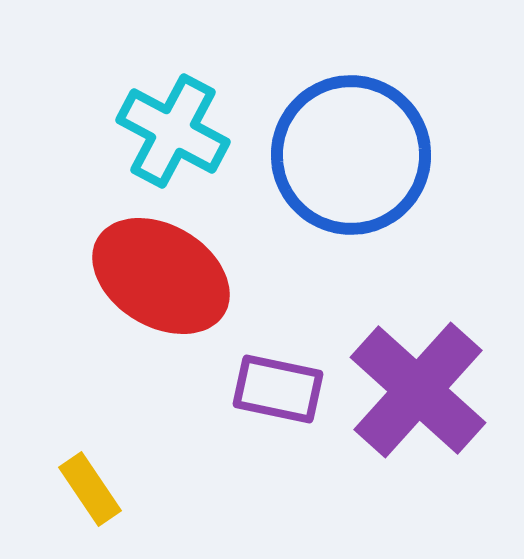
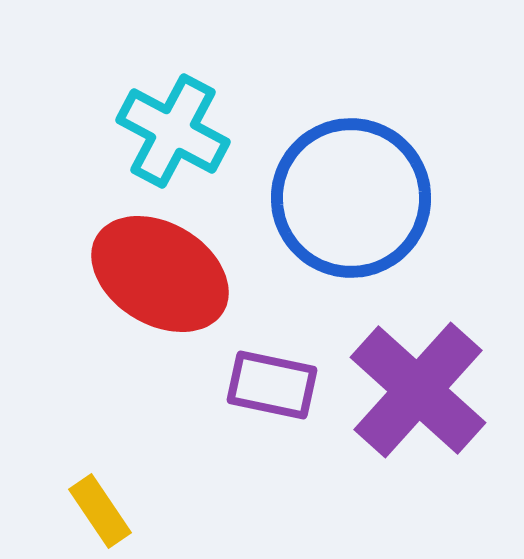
blue circle: moved 43 px down
red ellipse: moved 1 px left, 2 px up
purple rectangle: moved 6 px left, 4 px up
yellow rectangle: moved 10 px right, 22 px down
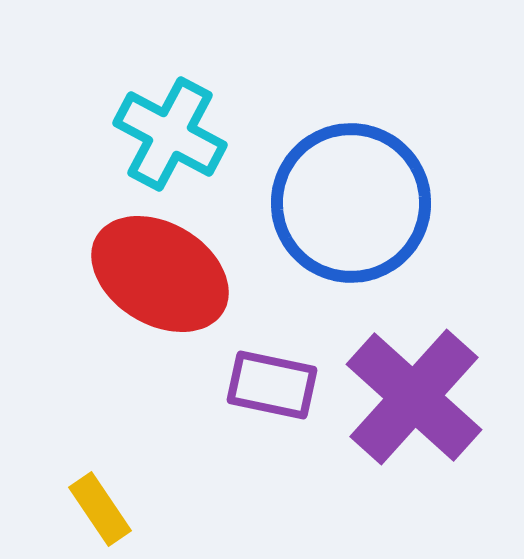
cyan cross: moved 3 px left, 3 px down
blue circle: moved 5 px down
purple cross: moved 4 px left, 7 px down
yellow rectangle: moved 2 px up
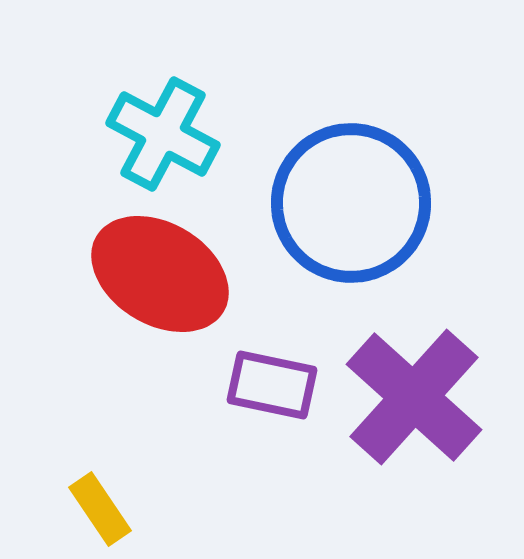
cyan cross: moved 7 px left
